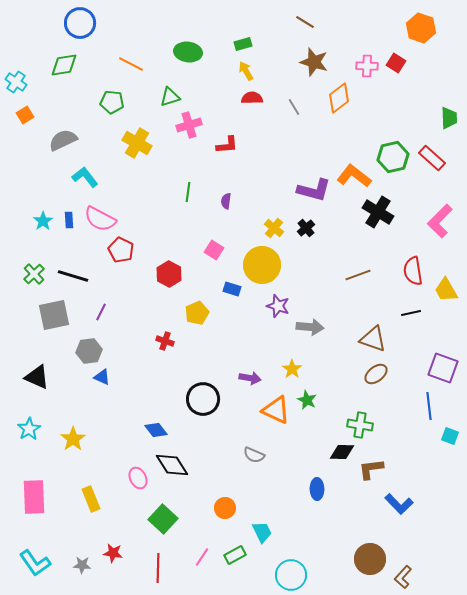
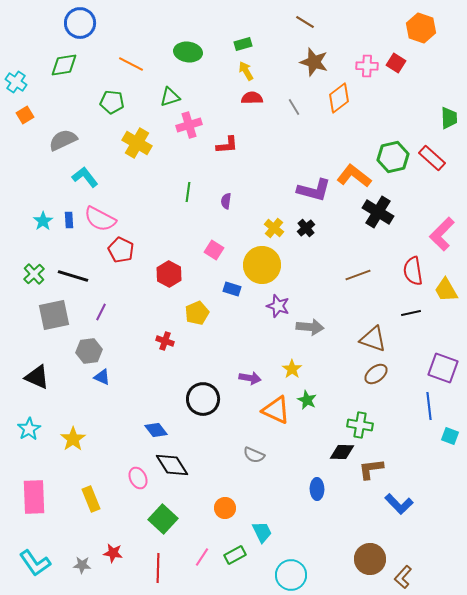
pink L-shape at (440, 221): moved 2 px right, 13 px down
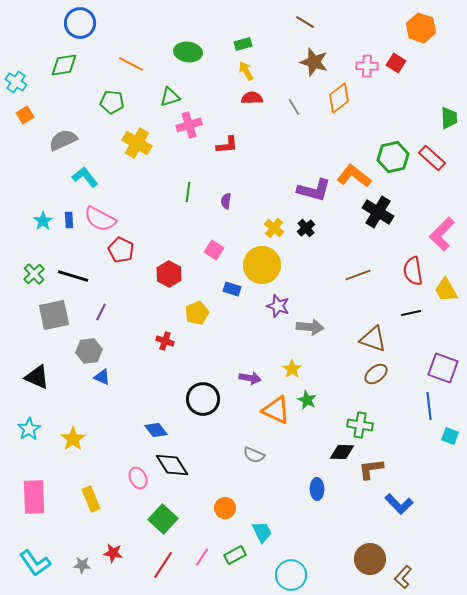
red line at (158, 568): moved 5 px right, 3 px up; rotated 32 degrees clockwise
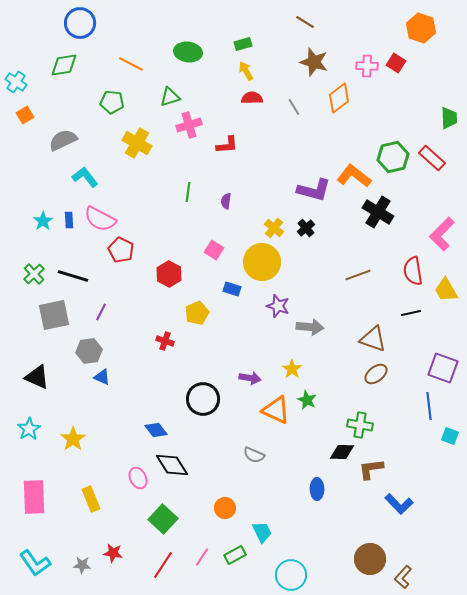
yellow circle at (262, 265): moved 3 px up
